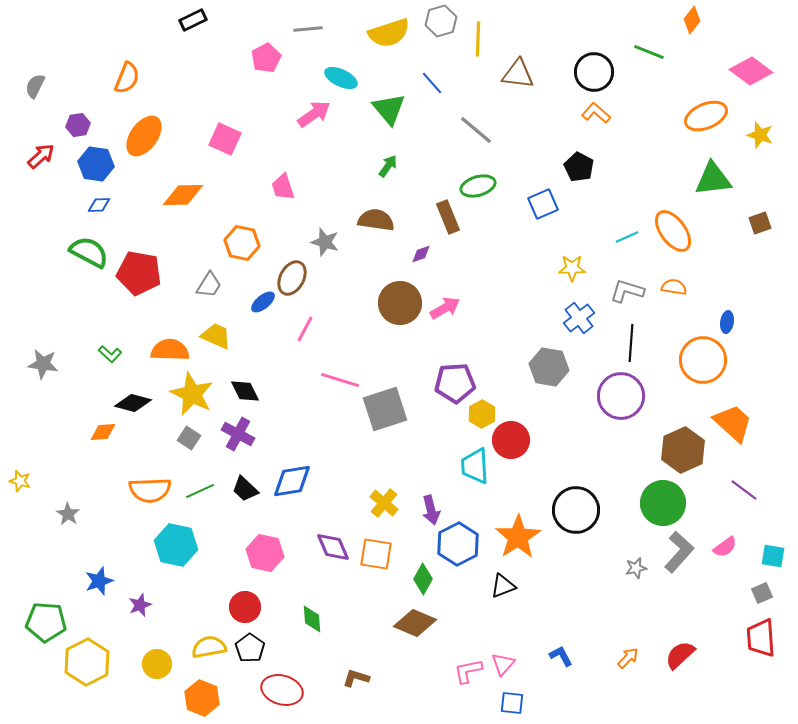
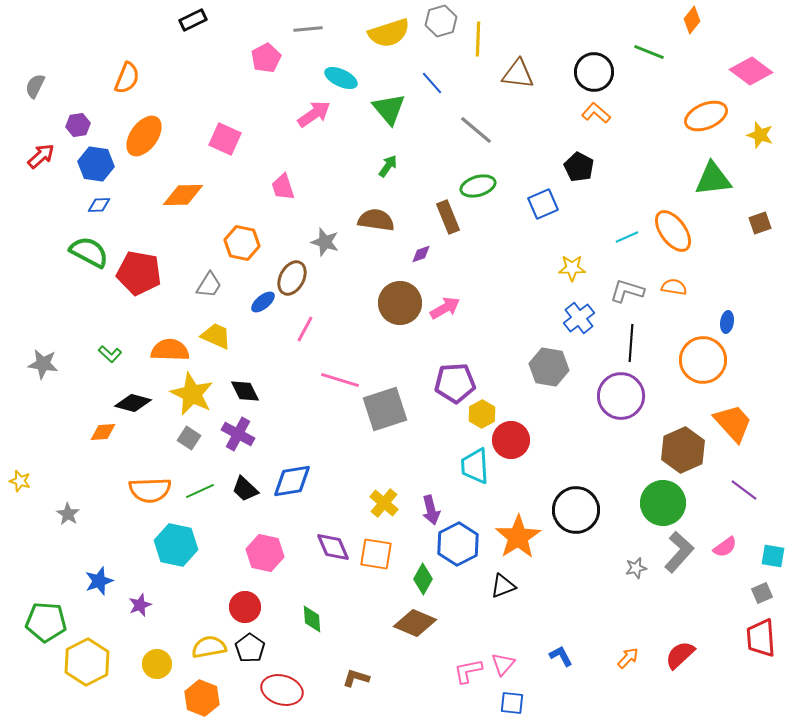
orange trapezoid at (733, 423): rotated 6 degrees clockwise
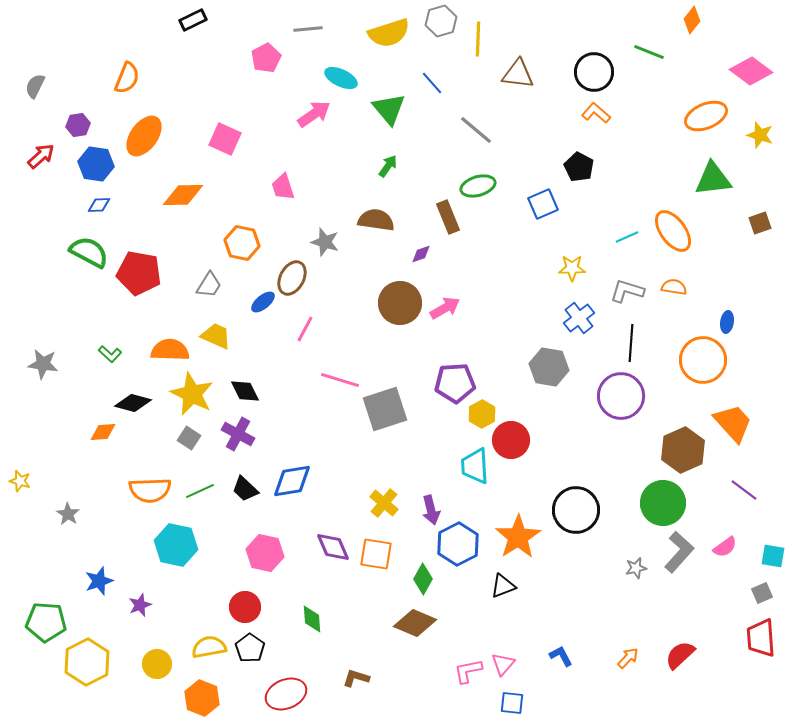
red ellipse at (282, 690): moved 4 px right, 4 px down; rotated 39 degrees counterclockwise
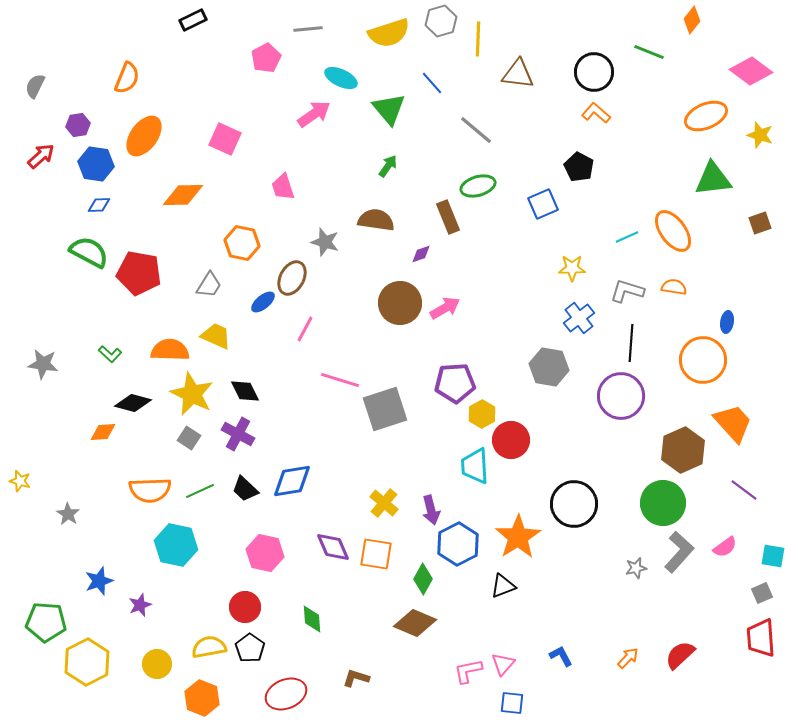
black circle at (576, 510): moved 2 px left, 6 px up
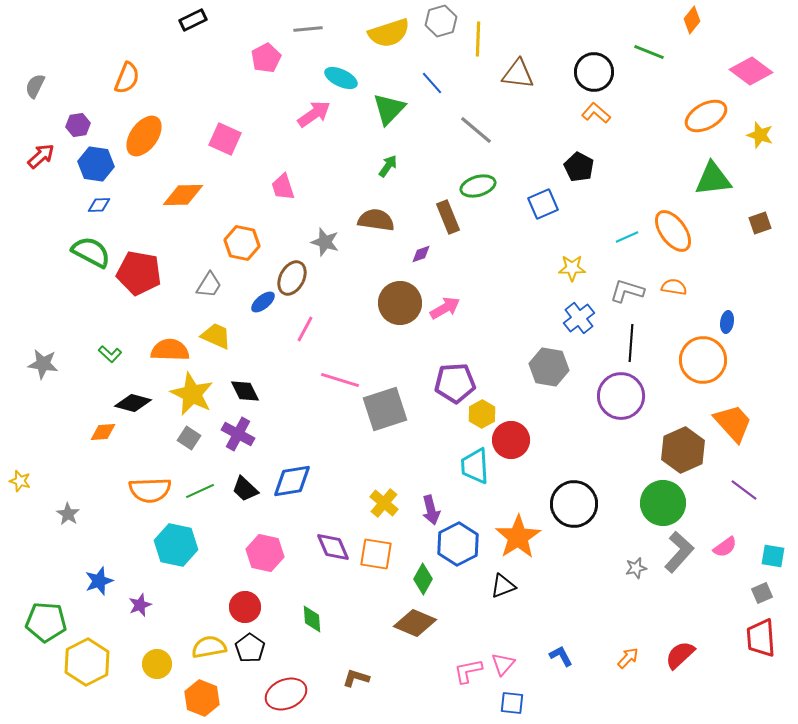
green triangle at (389, 109): rotated 24 degrees clockwise
orange ellipse at (706, 116): rotated 6 degrees counterclockwise
green semicircle at (89, 252): moved 2 px right
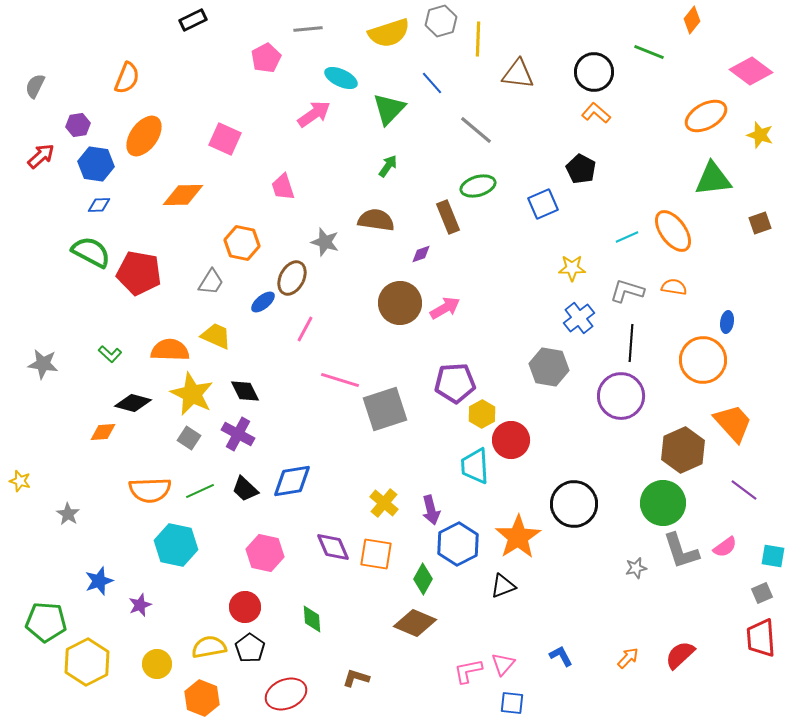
black pentagon at (579, 167): moved 2 px right, 2 px down
gray trapezoid at (209, 285): moved 2 px right, 3 px up
gray L-shape at (679, 552): moved 2 px right, 1 px up; rotated 120 degrees clockwise
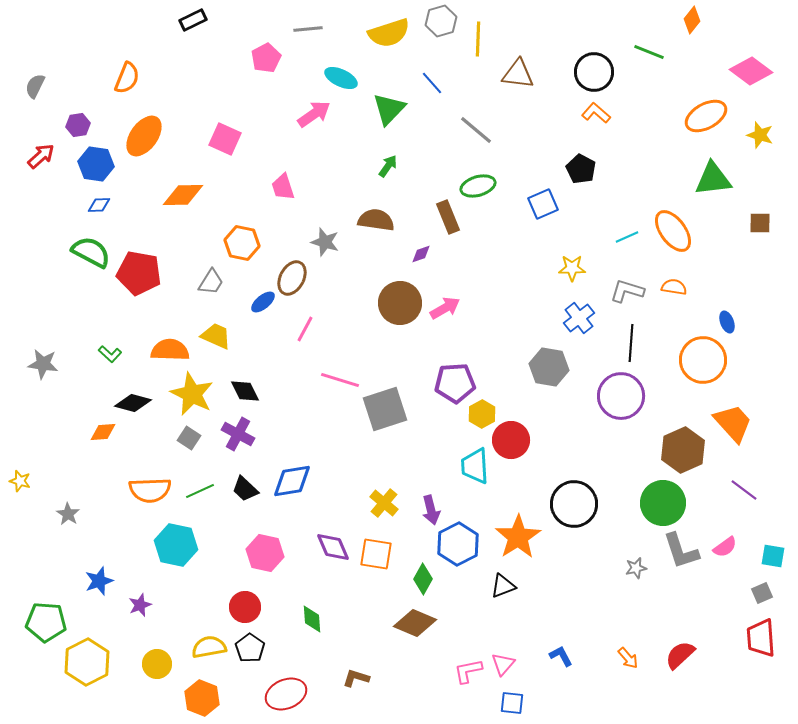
brown square at (760, 223): rotated 20 degrees clockwise
blue ellipse at (727, 322): rotated 30 degrees counterclockwise
orange arrow at (628, 658): rotated 95 degrees clockwise
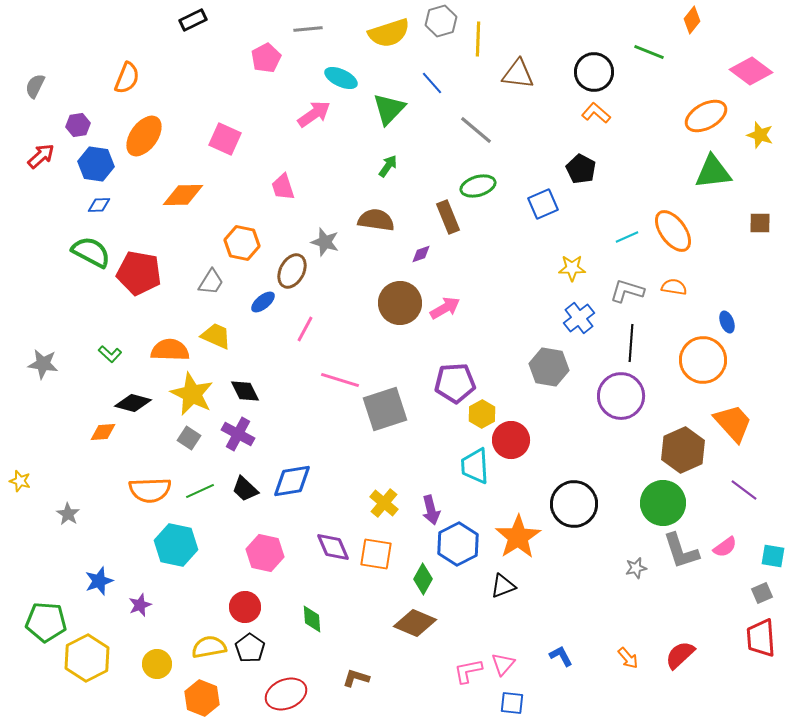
green triangle at (713, 179): moved 7 px up
brown ellipse at (292, 278): moved 7 px up
yellow hexagon at (87, 662): moved 4 px up
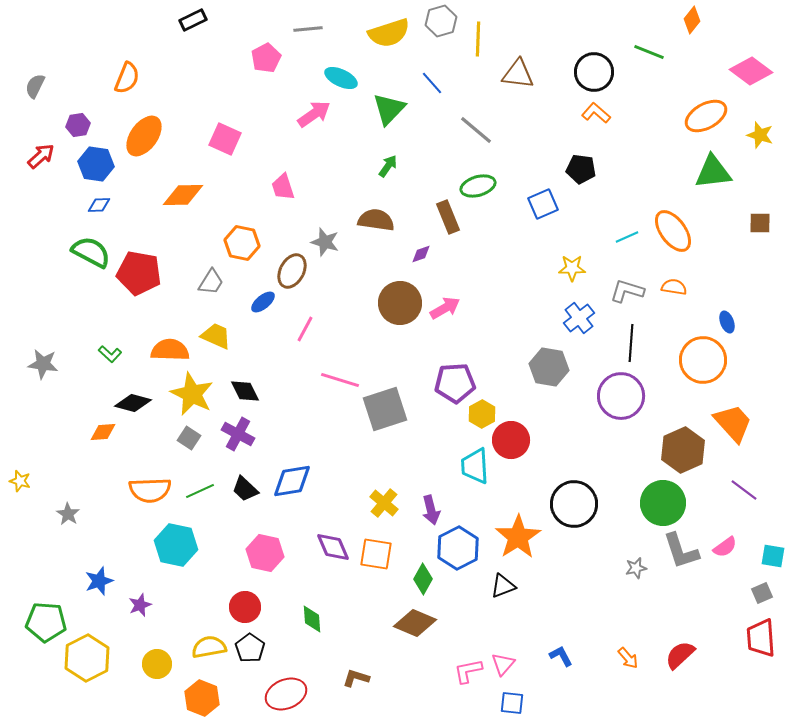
black pentagon at (581, 169): rotated 20 degrees counterclockwise
blue hexagon at (458, 544): moved 4 px down
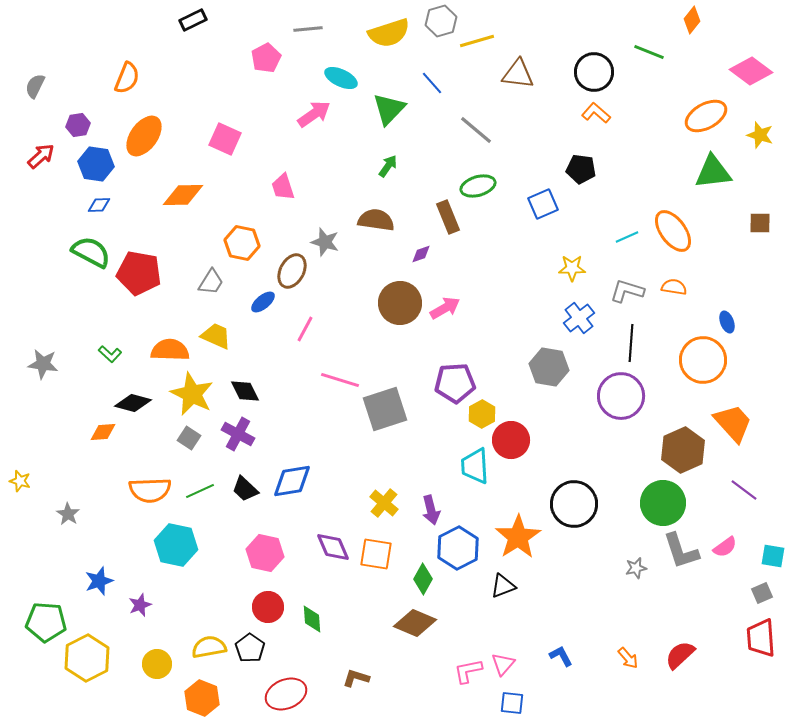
yellow line at (478, 39): moved 1 px left, 2 px down; rotated 72 degrees clockwise
red circle at (245, 607): moved 23 px right
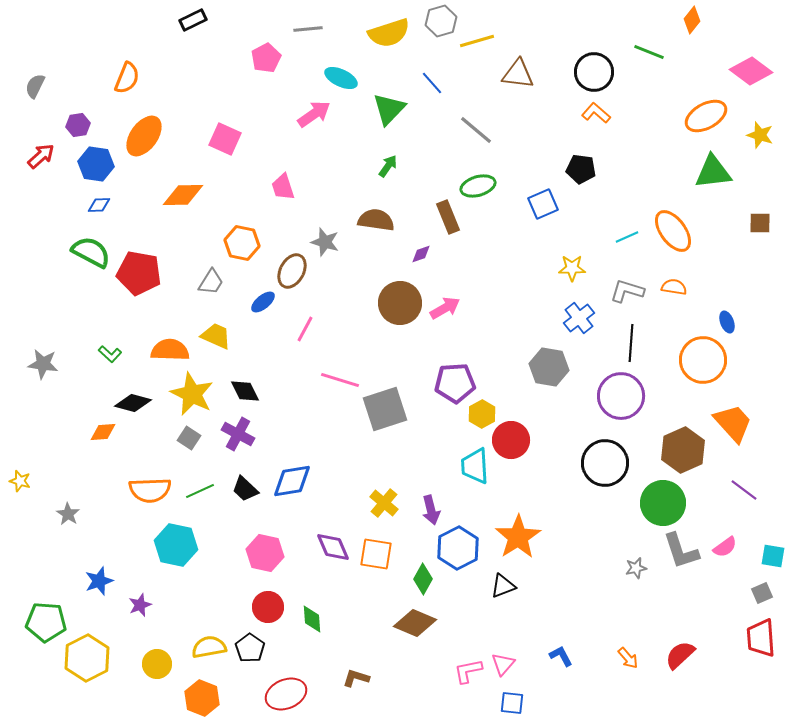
black circle at (574, 504): moved 31 px right, 41 px up
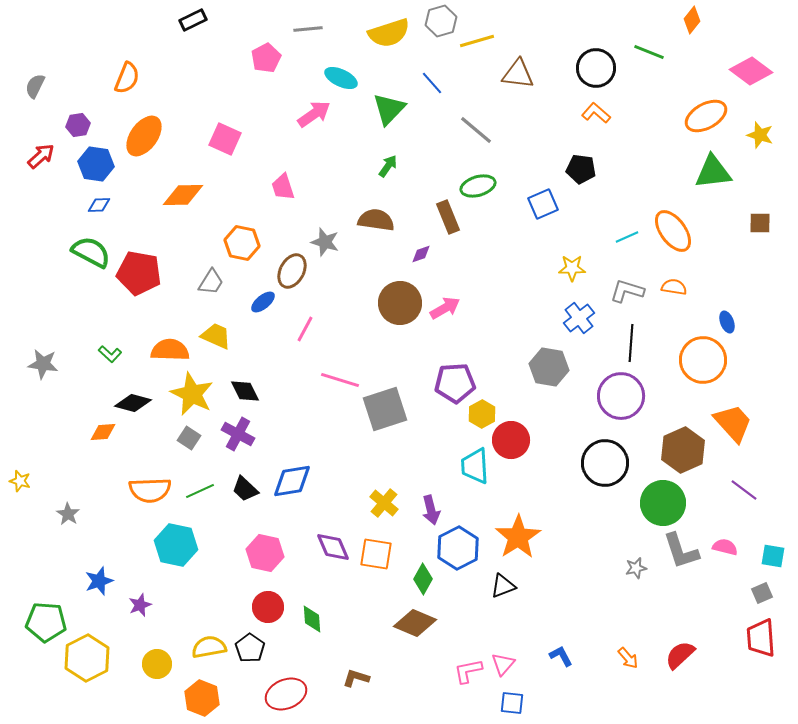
black circle at (594, 72): moved 2 px right, 4 px up
pink semicircle at (725, 547): rotated 130 degrees counterclockwise
